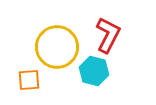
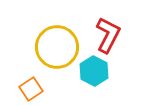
cyan hexagon: rotated 12 degrees clockwise
orange square: moved 2 px right, 9 px down; rotated 30 degrees counterclockwise
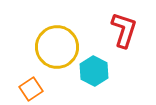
red L-shape: moved 16 px right, 5 px up; rotated 9 degrees counterclockwise
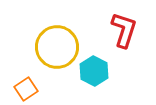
orange square: moved 5 px left
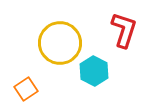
yellow circle: moved 3 px right, 4 px up
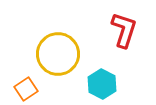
yellow circle: moved 2 px left, 11 px down
cyan hexagon: moved 8 px right, 13 px down
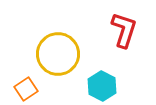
cyan hexagon: moved 2 px down
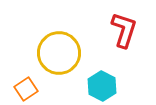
yellow circle: moved 1 px right, 1 px up
